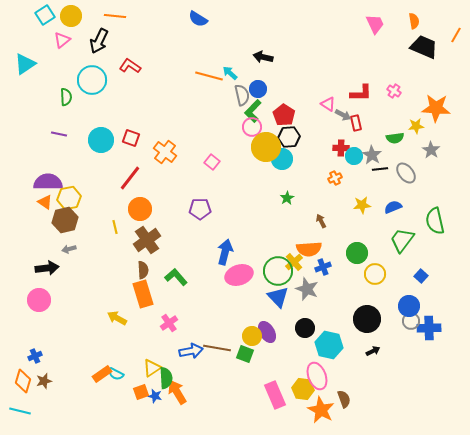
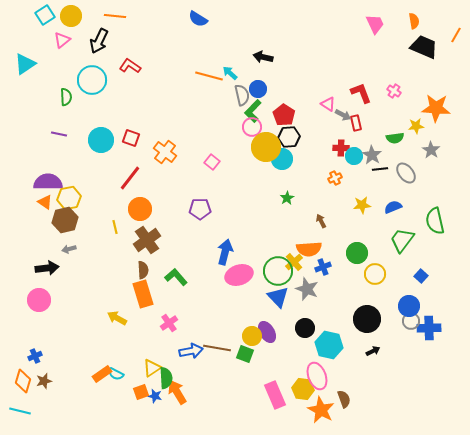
red L-shape at (361, 93): rotated 110 degrees counterclockwise
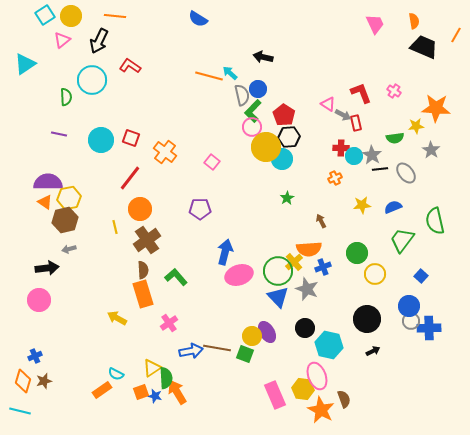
orange rectangle at (102, 374): moved 16 px down
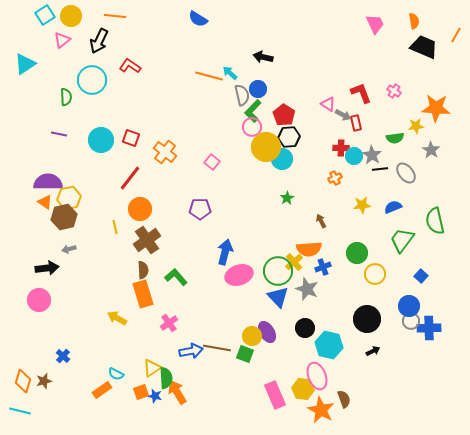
brown hexagon at (65, 220): moved 1 px left, 3 px up
blue cross at (35, 356): moved 28 px right; rotated 24 degrees counterclockwise
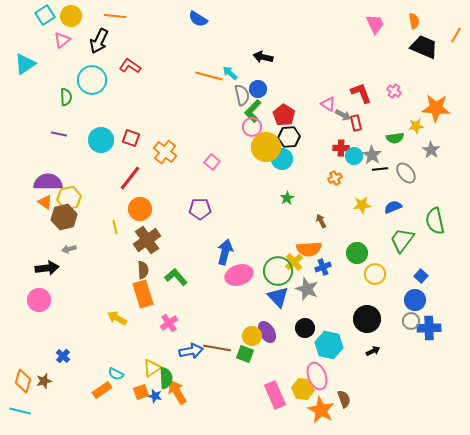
blue circle at (409, 306): moved 6 px right, 6 px up
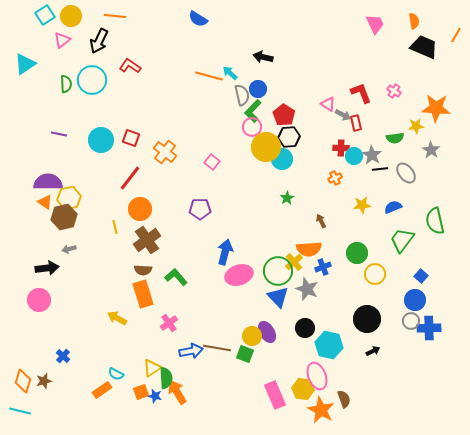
green semicircle at (66, 97): moved 13 px up
brown semicircle at (143, 270): rotated 96 degrees clockwise
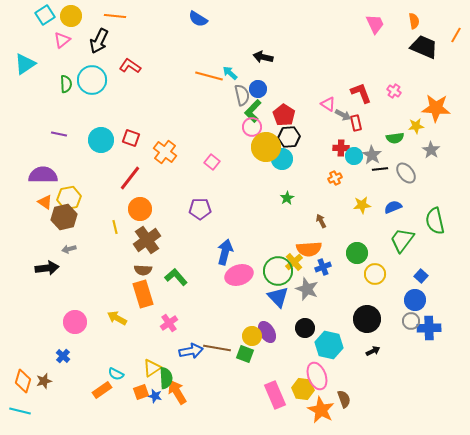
purple semicircle at (48, 182): moved 5 px left, 7 px up
pink circle at (39, 300): moved 36 px right, 22 px down
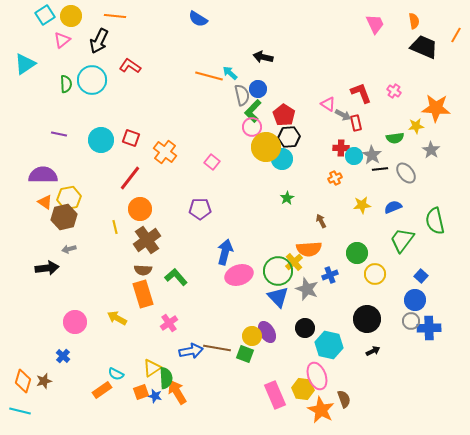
blue cross at (323, 267): moved 7 px right, 8 px down
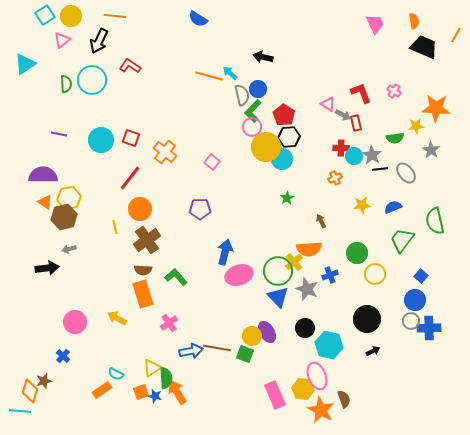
orange diamond at (23, 381): moved 7 px right, 10 px down
cyan line at (20, 411): rotated 10 degrees counterclockwise
